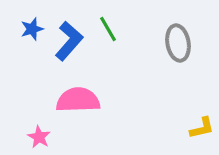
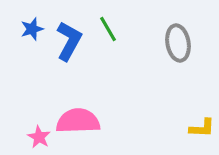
blue L-shape: rotated 12 degrees counterclockwise
pink semicircle: moved 21 px down
yellow L-shape: rotated 16 degrees clockwise
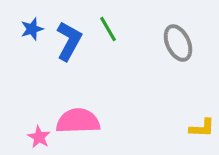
gray ellipse: rotated 15 degrees counterclockwise
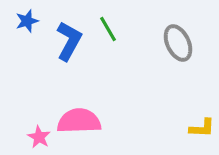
blue star: moved 5 px left, 8 px up
pink semicircle: moved 1 px right
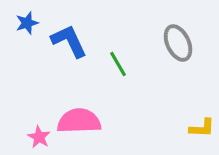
blue star: moved 2 px down
green line: moved 10 px right, 35 px down
blue L-shape: rotated 54 degrees counterclockwise
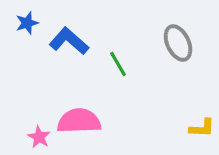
blue L-shape: rotated 24 degrees counterclockwise
